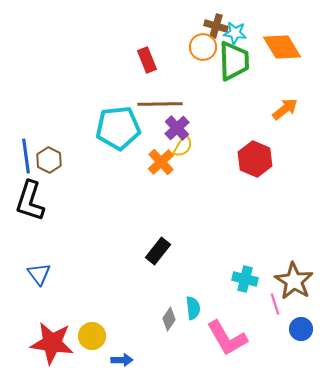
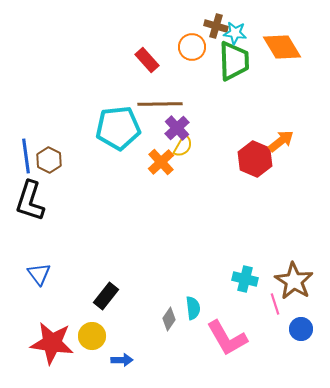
orange circle: moved 11 px left
red rectangle: rotated 20 degrees counterclockwise
orange arrow: moved 4 px left, 32 px down
black rectangle: moved 52 px left, 45 px down
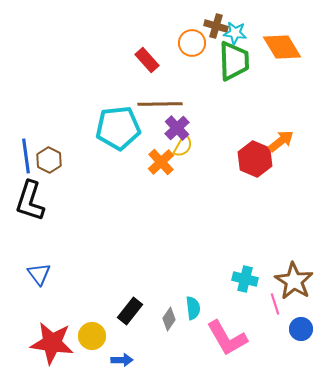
orange circle: moved 4 px up
black rectangle: moved 24 px right, 15 px down
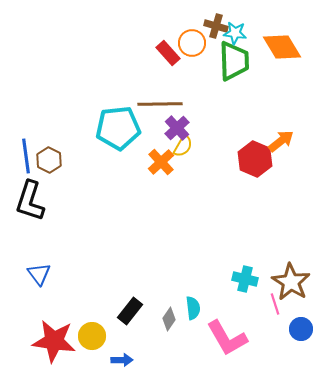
red rectangle: moved 21 px right, 7 px up
brown star: moved 3 px left, 1 px down
red star: moved 2 px right, 2 px up
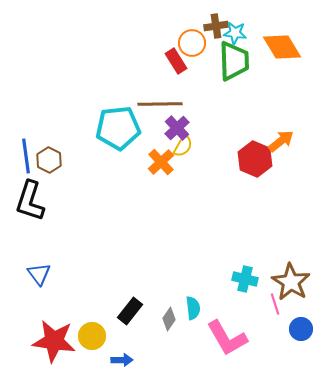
brown cross: rotated 25 degrees counterclockwise
red rectangle: moved 8 px right, 8 px down; rotated 10 degrees clockwise
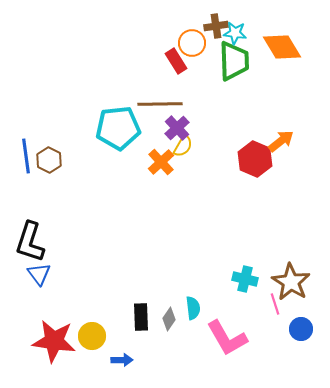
black L-shape: moved 41 px down
black rectangle: moved 11 px right, 6 px down; rotated 40 degrees counterclockwise
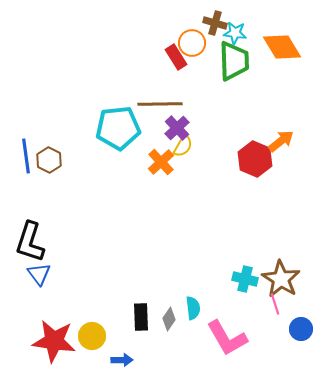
brown cross: moved 1 px left, 3 px up; rotated 25 degrees clockwise
red rectangle: moved 4 px up
brown star: moved 10 px left, 3 px up
